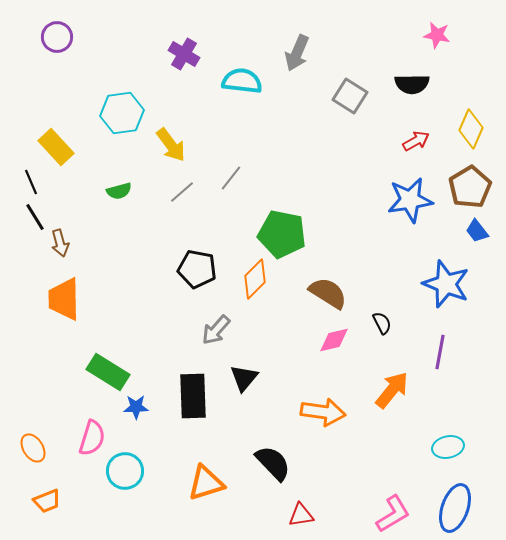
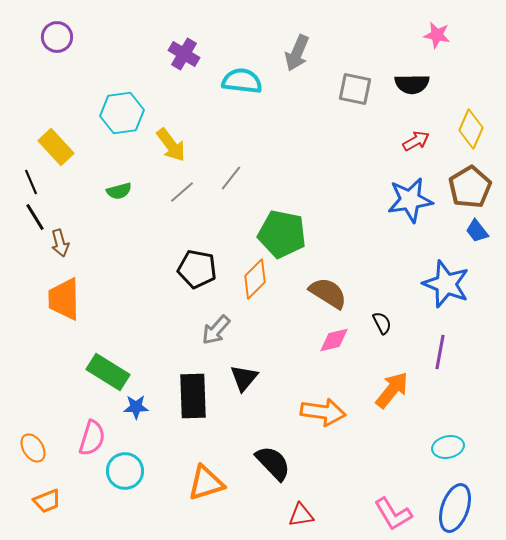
gray square at (350, 96): moved 5 px right, 7 px up; rotated 20 degrees counterclockwise
pink L-shape at (393, 514): rotated 90 degrees clockwise
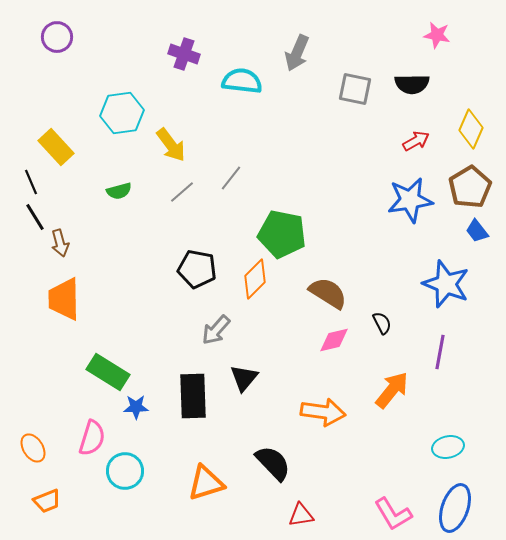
purple cross at (184, 54): rotated 12 degrees counterclockwise
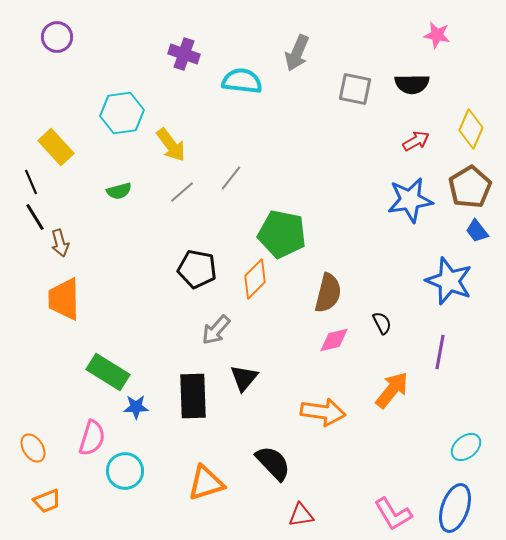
blue star at (446, 284): moved 3 px right, 3 px up
brown semicircle at (328, 293): rotated 72 degrees clockwise
cyan ellipse at (448, 447): moved 18 px right; rotated 28 degrees counterclockwise
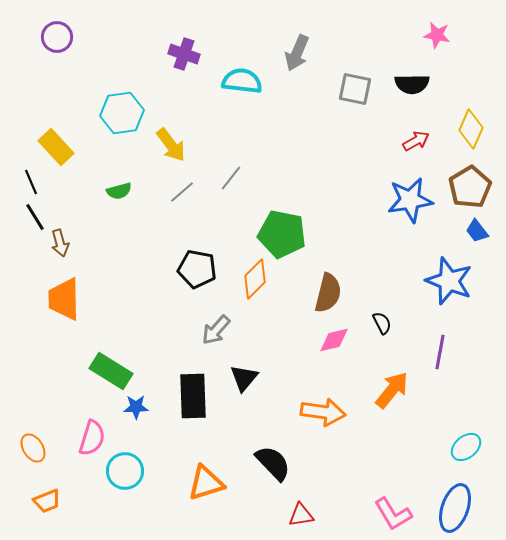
green rectangle at (108, 372): moved 3 px right, 1 px up
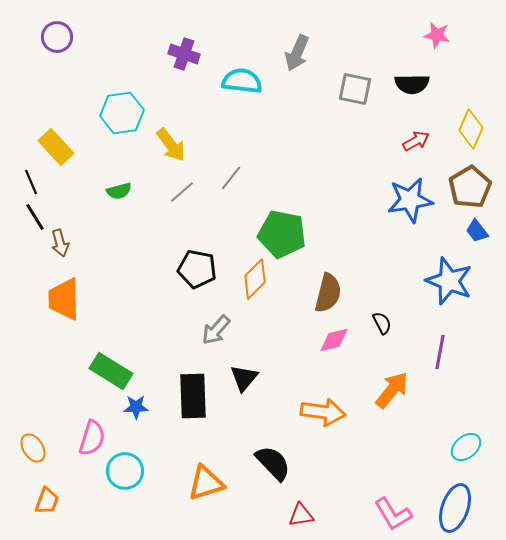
orange trapezoid at (47, 501): rotated 48 degrees counterclockwise
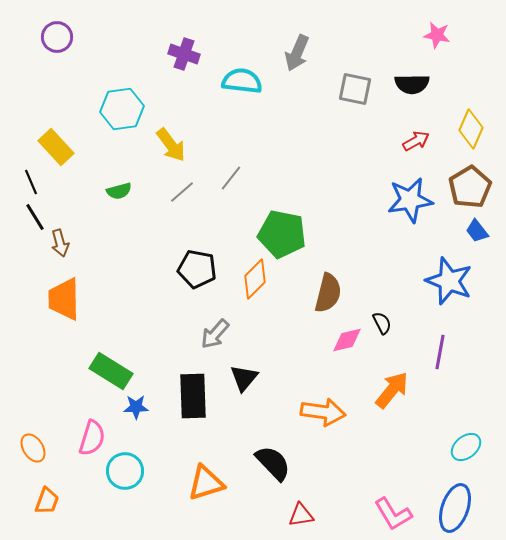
cyan hexagon at (122, 113): moved 4 px up
gray arrow at (216, 330): moved 1 px left, 4 px down
pink diamond at (334, 340): moved 13 px right
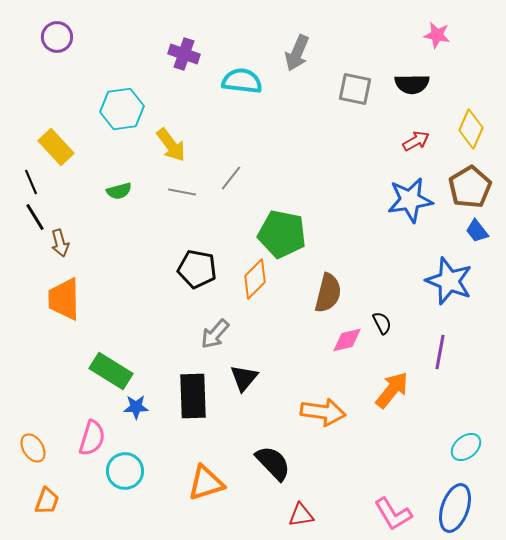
gray line at (182, 192): rotated 52 degrees clockwise
